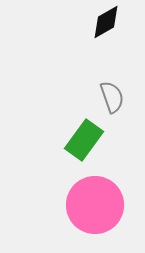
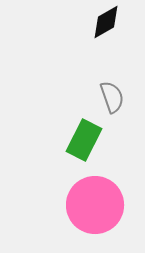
green rectangle: rotated 9 degrees counterclockwise
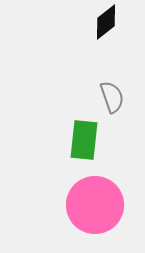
black diamond: rotated 9 degrees counterclockwise
green rectangle: rotated 21 degrees counterclockwise
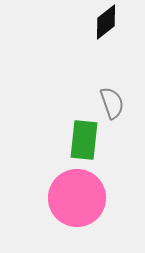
gray semicircle: moved 6 px down
pink circle: moved 18 px left, 7 px up
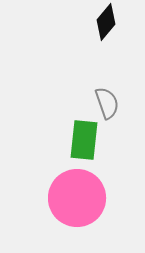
black diamond: rotated 12 degrees counterclockwise
gray semicircle: moved 5 px left
